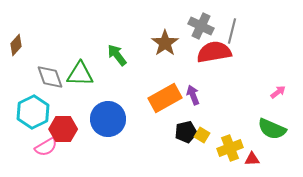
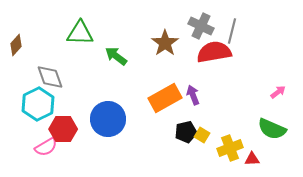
green arrow: moved 1 px left, 1 px down; rotated 15 degrees counterclockwise
green triangle: moved 41 px up
cyan hexagon: moved 5 px right, 8 px up
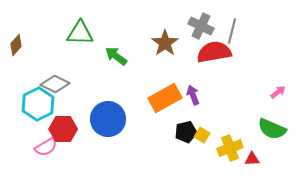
gray diamond: moved 5 px right, 7 px down; rotated 44 degrees counterclockwise
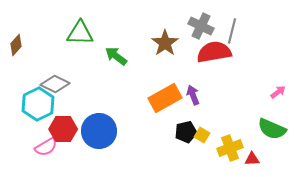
blue circle: moved 9 px left, 12 px down
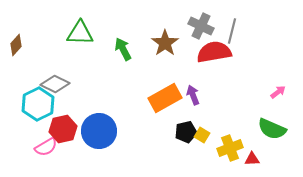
green arrow: moved 7 px right, 7 px up; rotated 25 degrees clockwise
red hexagon: rotated 12 degrees counterclockwise
